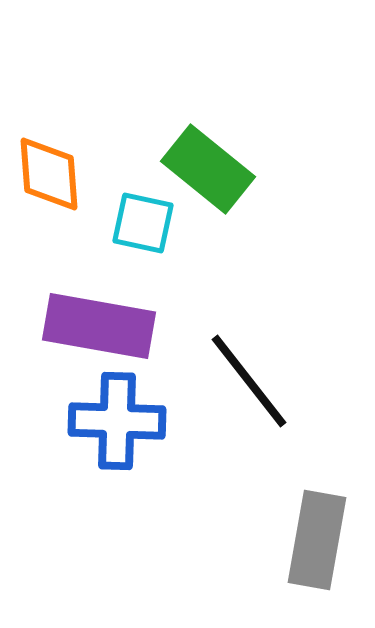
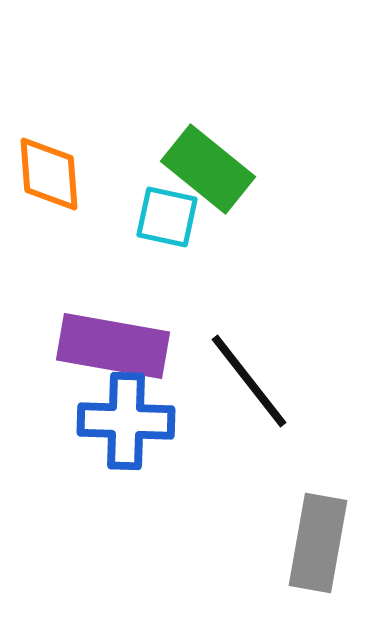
cyan square: moved 24 px right, 6 px up
purple rectangle: moved 14 px right, 20 px down
blue cross: moved 9 px right
gray rectangle: moved 1 px right, 3 px down
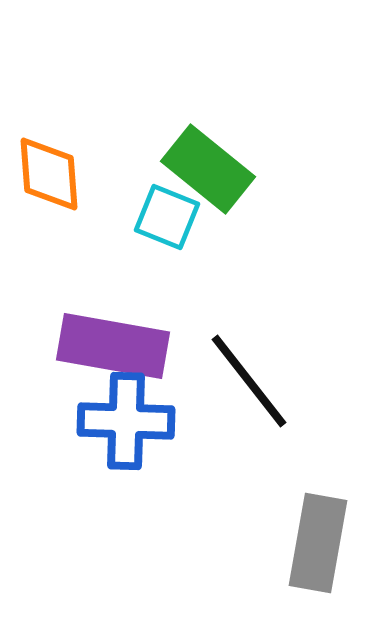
cyan square: rotated 10 degrees clockwise
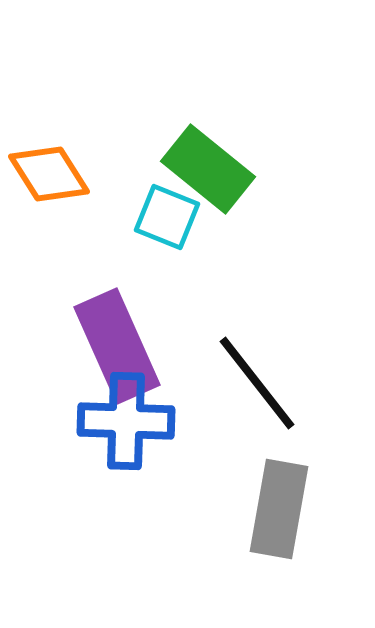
orange diamond: rotated 28 degrees counterclockwise
purple rectangle: moved 4 px right; rotated 56 degrees clockwise
black line: moved 8 px right, 2 px down
gray rectangle: moved 39 px left, 34 px up
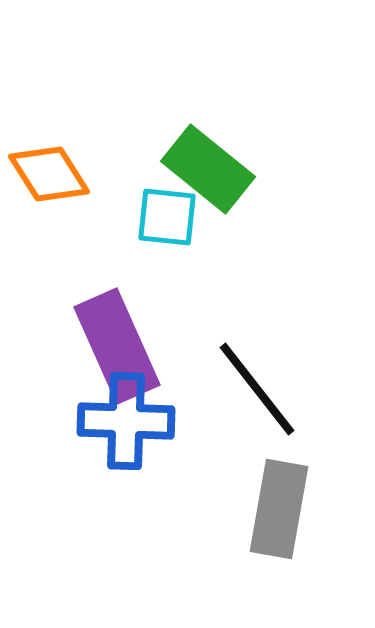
cyan square: rotated 16 degrees counterclockwise
black line: moved 6 px down
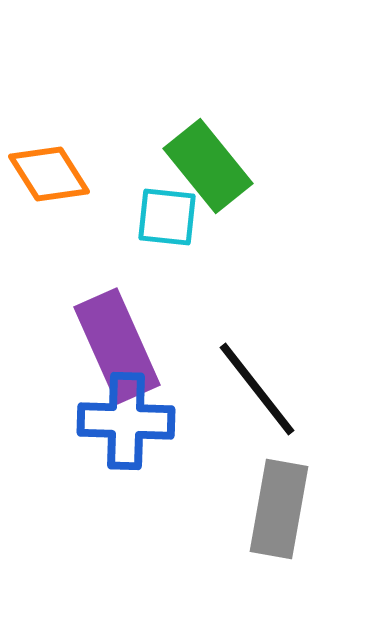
green rectangle: moved 3 px up; rotated 12 degrees clockwise
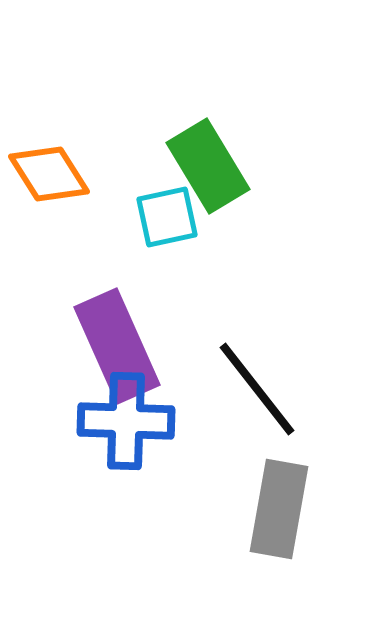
green rectangle: rotated 8 degrees clockwise
cyan square: rotated 18 degrees counterclockwise
